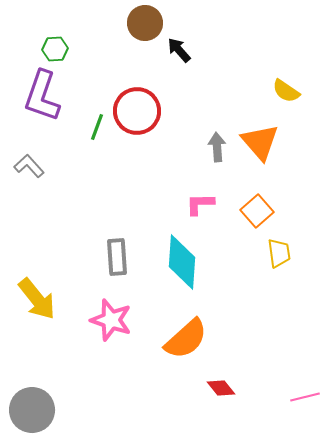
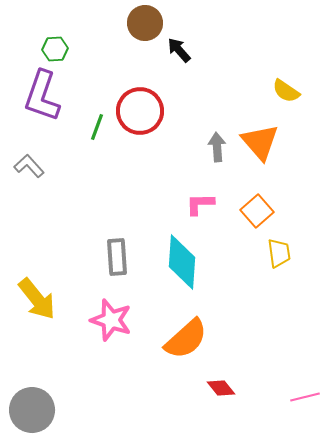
red circle: moved 3 px right
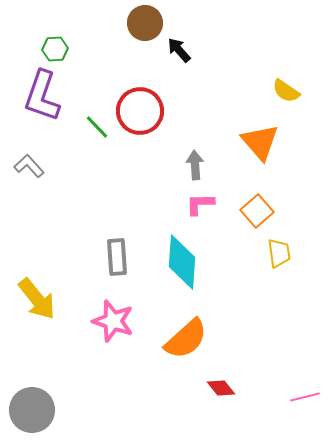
green line: rotated 64 degrees counterclockwise
gray arrow: moved 22 px left, 18 px down
pink star: moved 2 px right, 1 px down
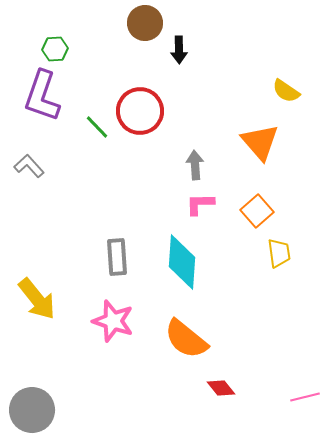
black arrow: rotated 140 degrees counterclockwise
orange semicircle: rotated 81 degrees clockwise
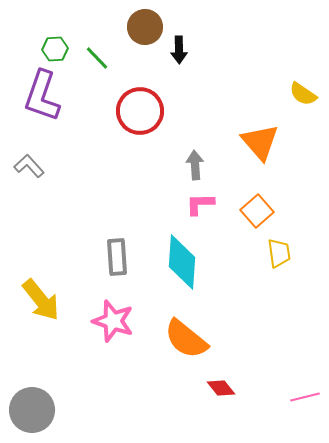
brown circle: moved 4 px down
yellow semicircle: moved 17 px right, 3 px down
green line: moved 69 px up
yellow arrow: moved 4 px right, 1 px down
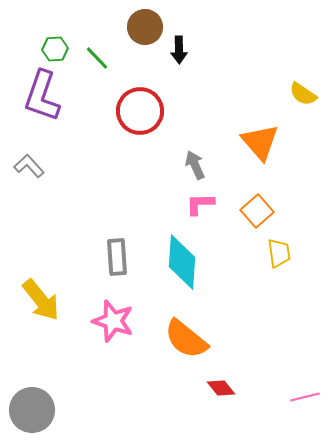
gray arrow: rotated 20 degrees counterclockwise
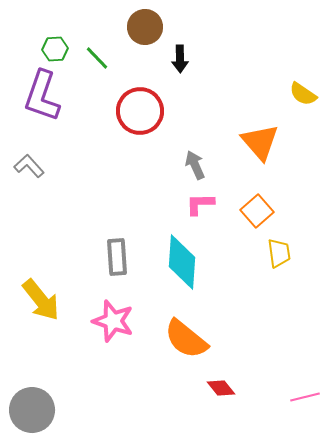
black arrow: moved 1 px right, 9 px down
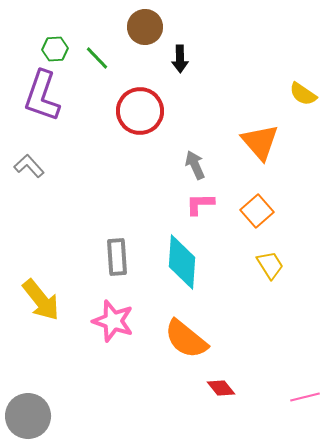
yellow trapezoid: moved 9 px left, 12 px down; rotated 24 degrees counterclockwise
gray circle: moved 4 px left, 6 px down
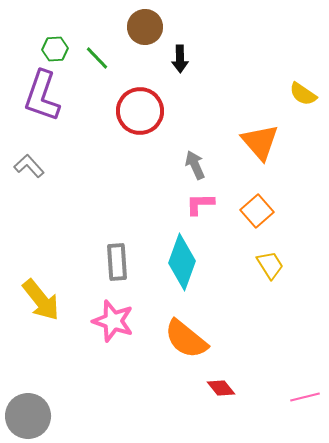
gray rectangle: moved 5 px down
cyan diamond: rotated 16 degrees clockwise
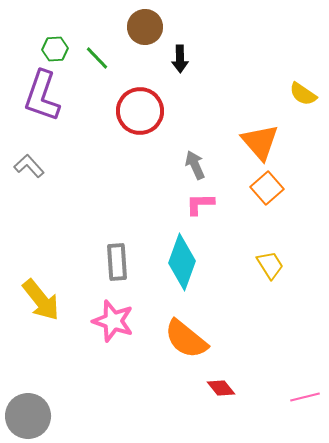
orange square: moved 10 px right, 23 px up
